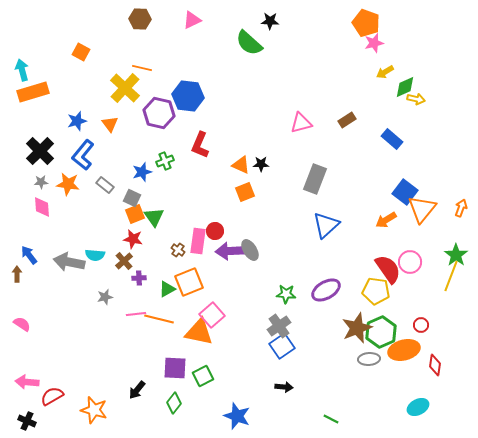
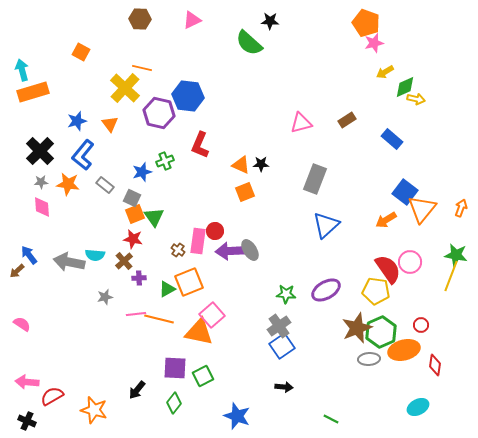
green star at (456, 255): rotated 25 degrees counterclockwise
brown arrow at (17, 274): moved 3 px up; rotated 133 degrees counterclockwise
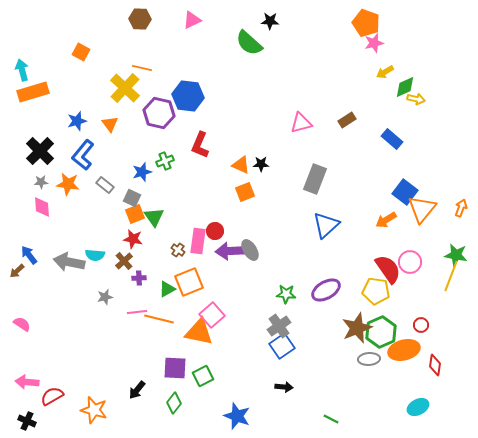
pink line at (136, 314): moved 1 px right, 2 px up
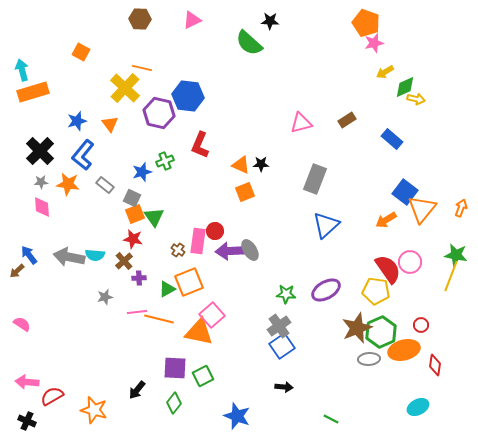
gray arrow at (69, 262): moved 5 px up
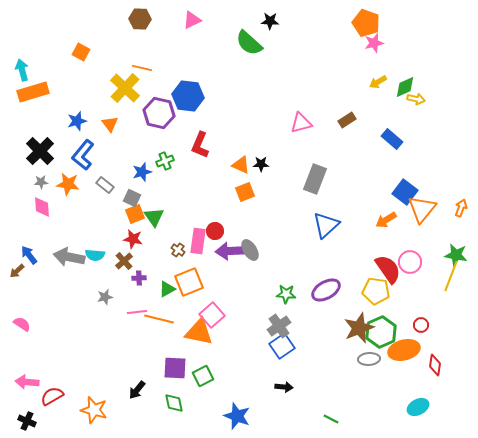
yellow arrow at (385, 72): moved 7 px left, 10 px down
brown star at (357, 328): moved 2 px right
green diamond at (174, 403): rotated 50 degrees counterclockwise
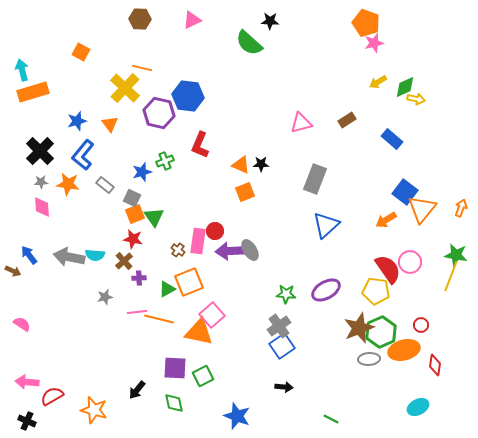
brown arrow at (17, 271): moved 4 px left; rotated 112 degrees counterclockwise
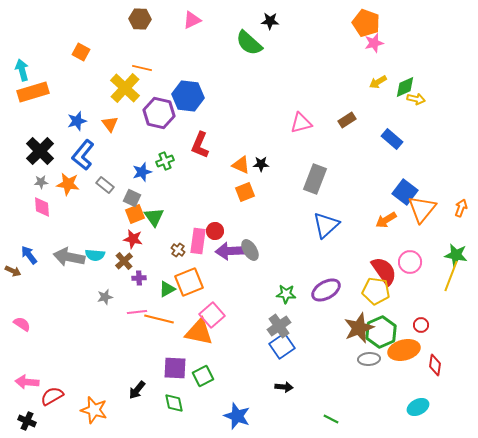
red semicircle at (388, 269): moved 4 px left, 2 px down
